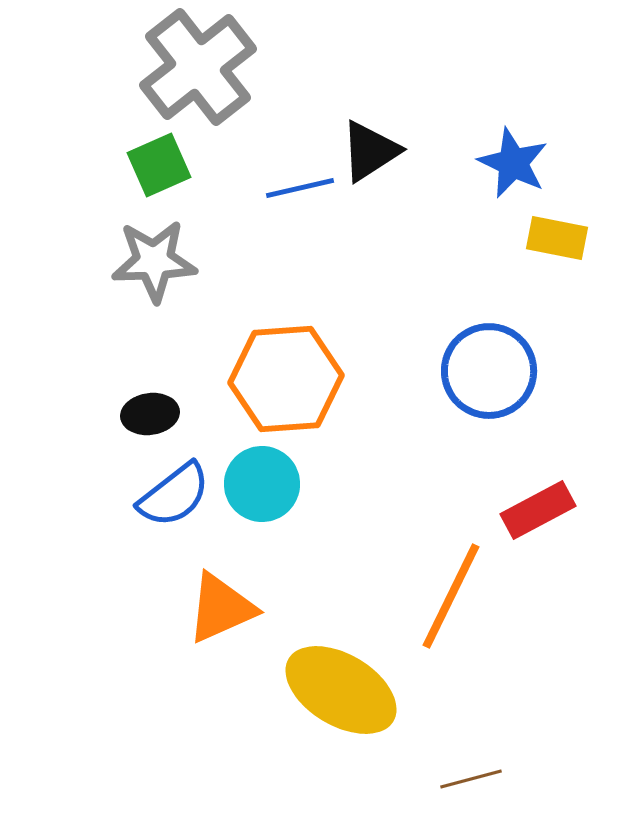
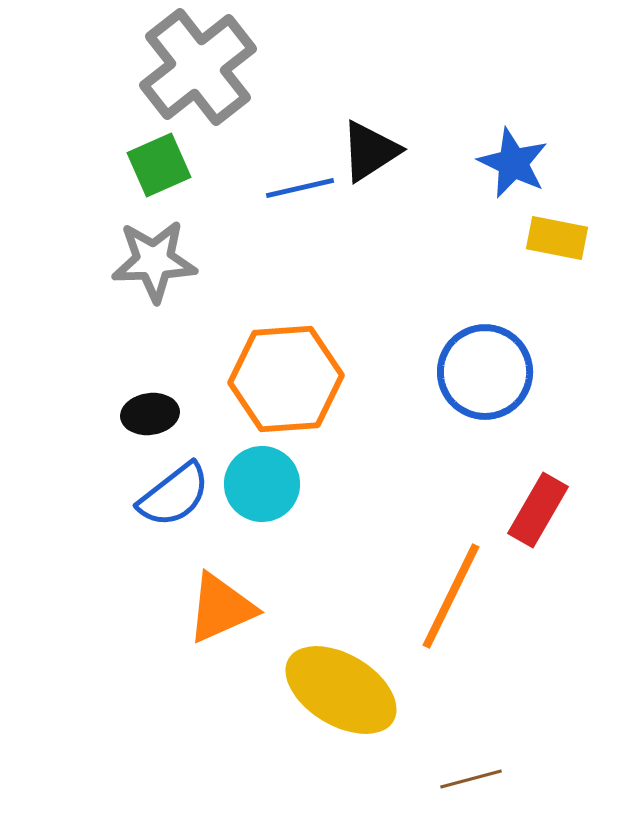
blue circle: moved 4 px left, 1 px down
red rectangle: rotated 32 degrees counterclockwise
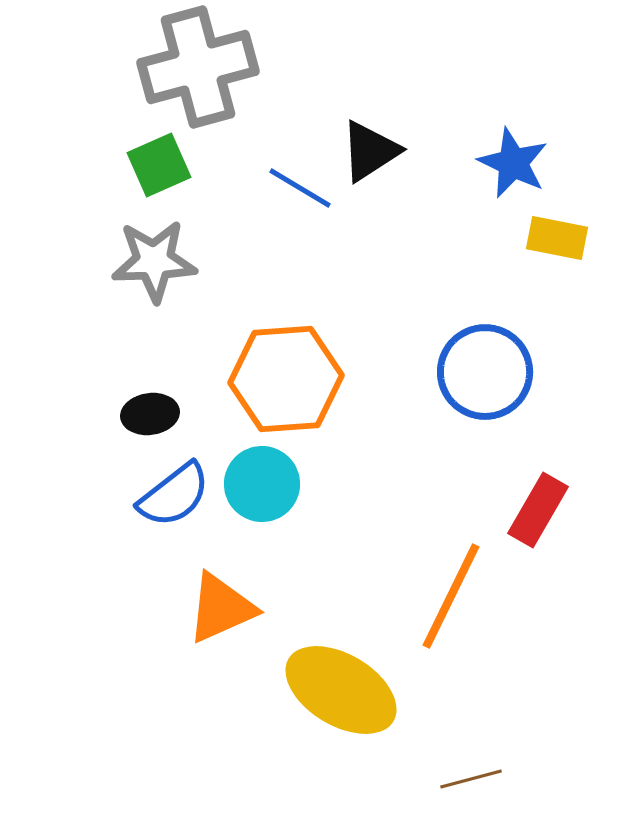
gray cross: rotated 23 degrees clockwise
blue line: rotated 44 degrees clockwise
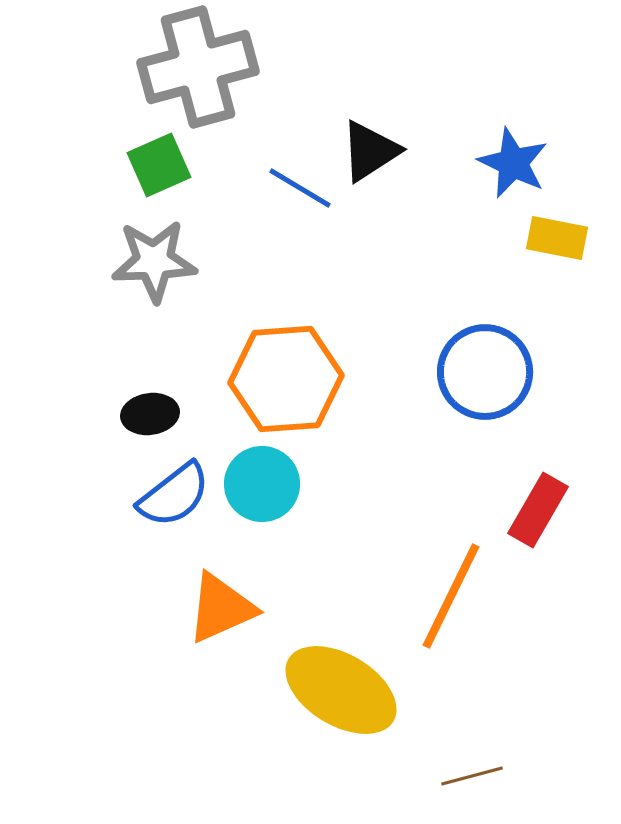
brown line: moved 1 px right, 3 px up
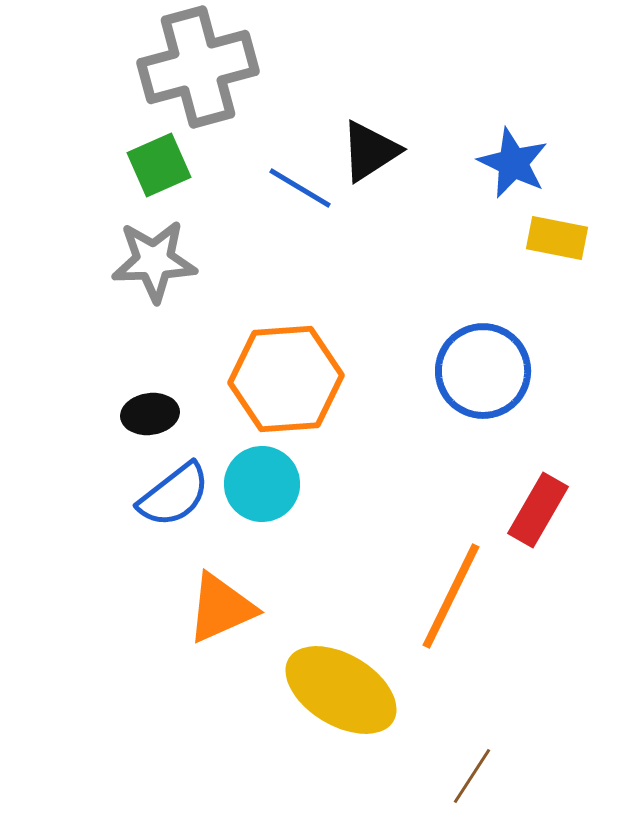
blue circle: moved 2 px left, 1 px up
brown line: rotated 42 degrees counterclockwise
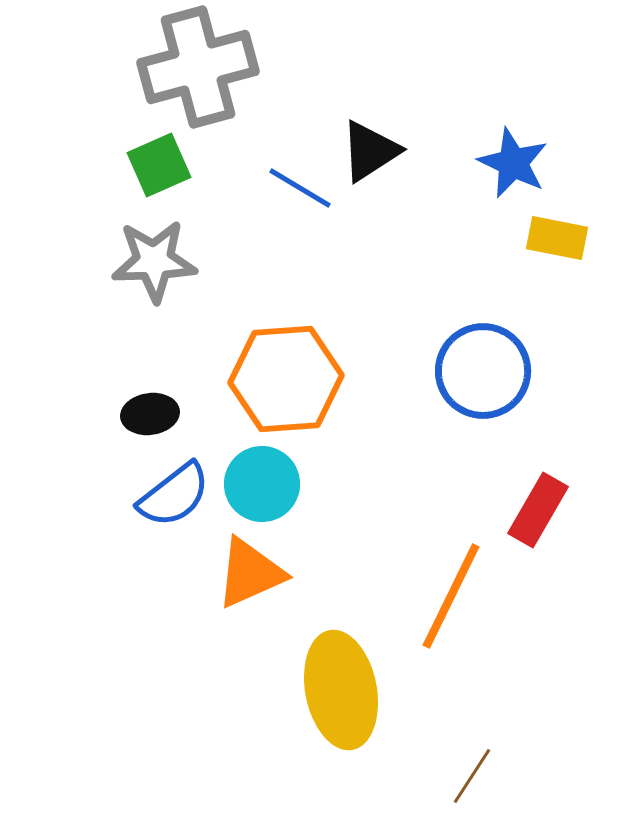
orange triangle: moved 29 px right, 35 px up
yellow ellipse: rotated 48 degrees clockwise
